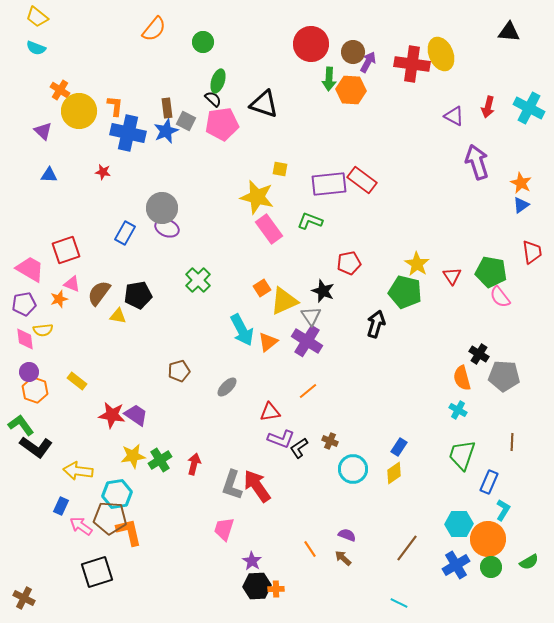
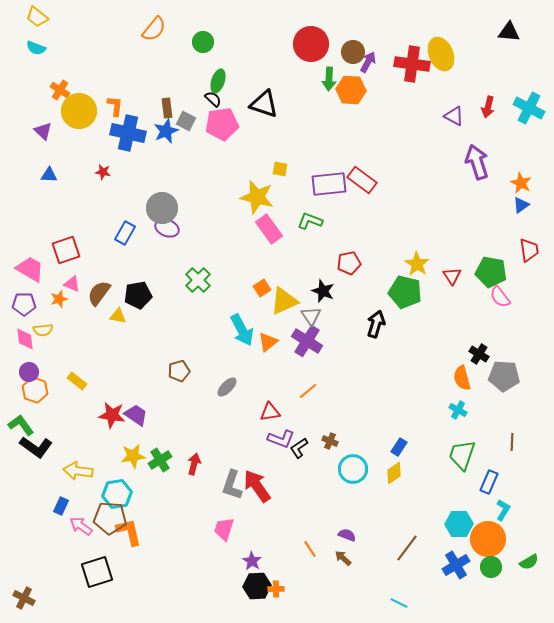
red trapezoid at (532, 252): moved 3 px left, 2 px up
purple pentagon at (24, 304): rotated 10 degrees clockwise
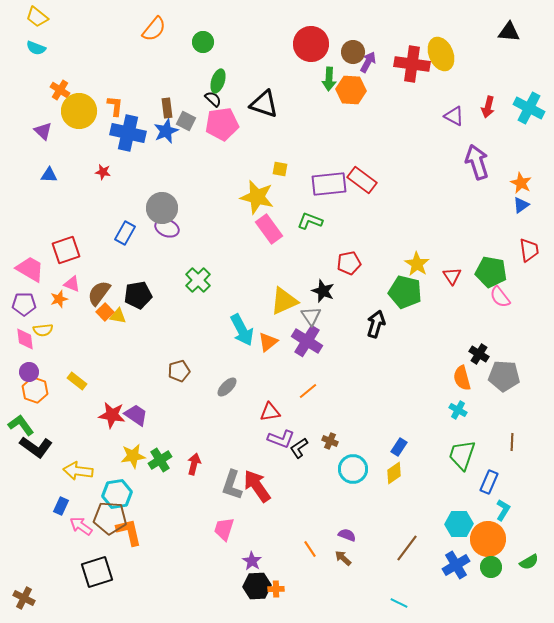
orange square at (262, 288): moved 157 px left, 24 px down; rotated 12 degrees counterclockwise
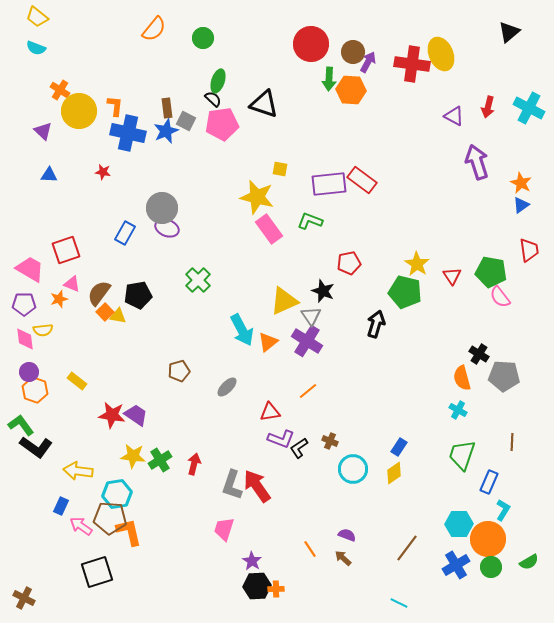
black triangle at (509, 32): rotated 45 degrees counterclockwise
green circle at (203, 42): moved 4 px up
yellow star at (133, 456): rotated 15 degrees clockwise
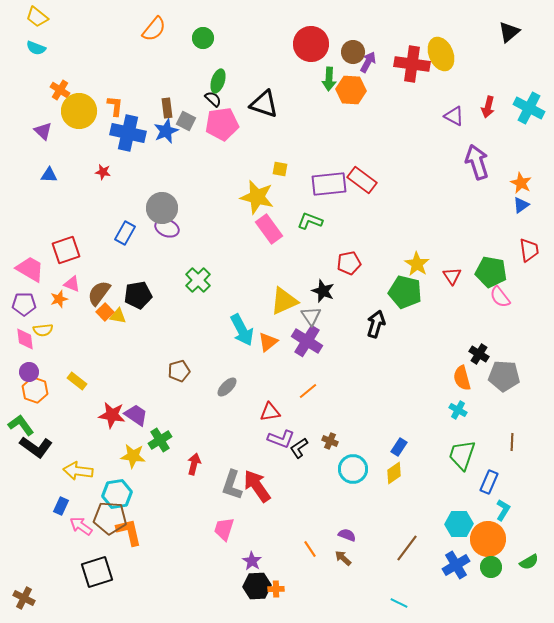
green cross at (160, 460): moved 20 px up
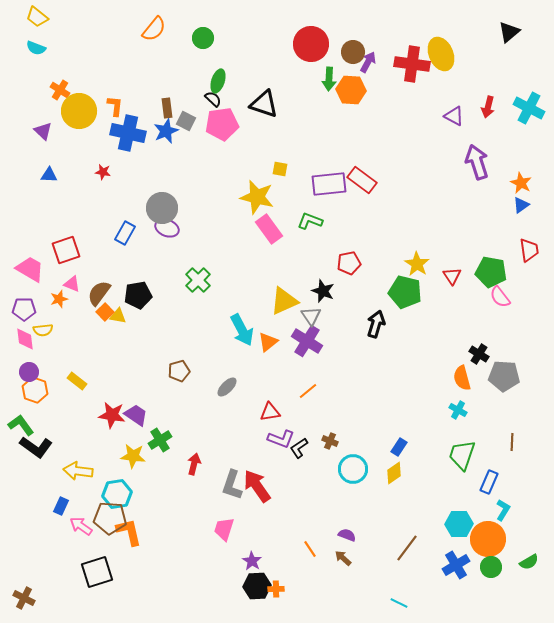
purple pentagon at (24, 304): moved 5 px down
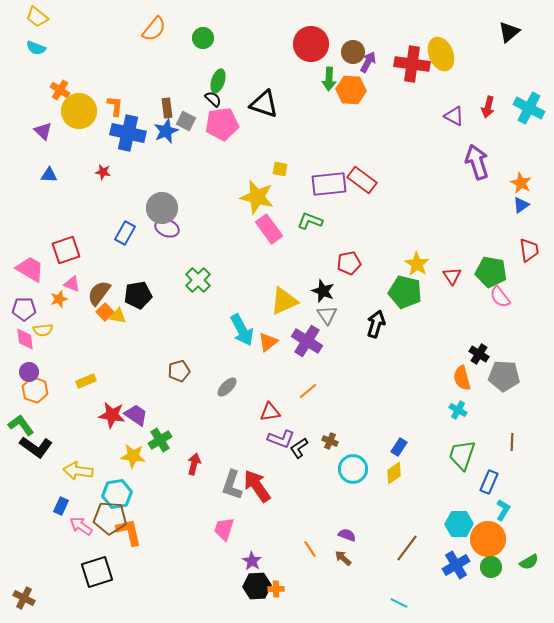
gray triangle at (311, 316): moved 16 px right, 1 px up
yellow rectangle at (77, 381): moved 9 px right; rotated 60 degrees counterclockwise
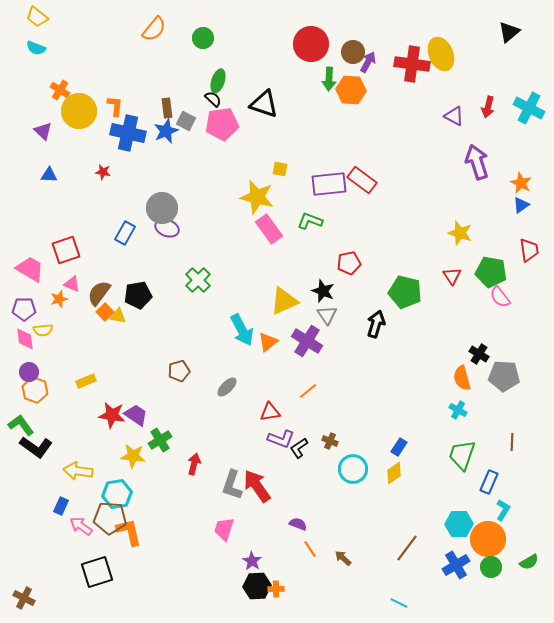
yellow star at (417, 264): moved 43 px right, 31 px up; rotated 15 degrees counterclockwise
purple semicircle at (347, 535): moved 49 px left, 11 px up
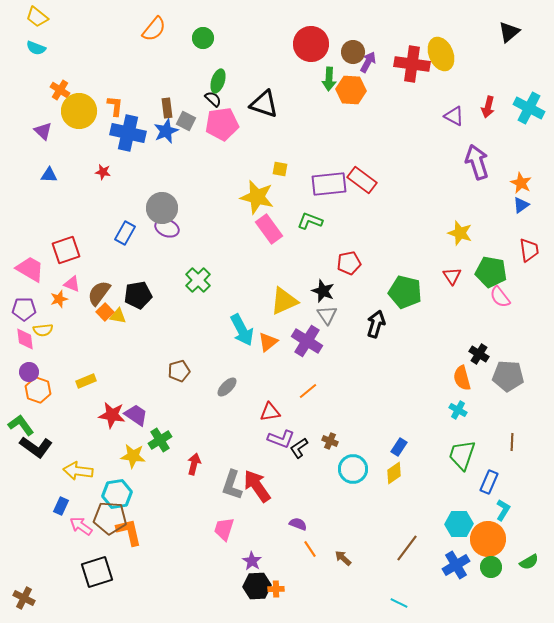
gray pentagon at (504, 376): moved 4 px right
orange hexagon at (35, 390): moved 3 px right
